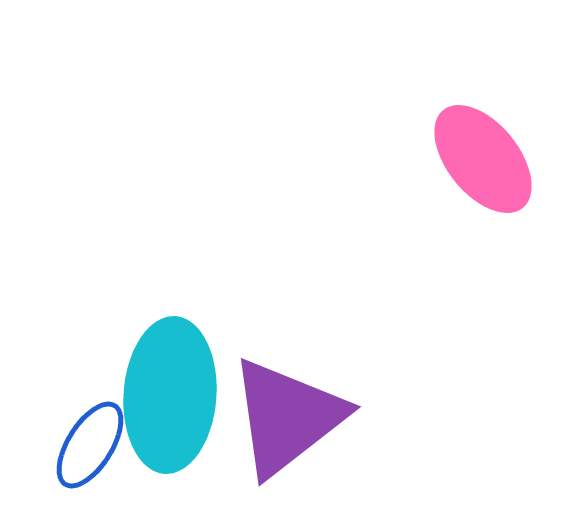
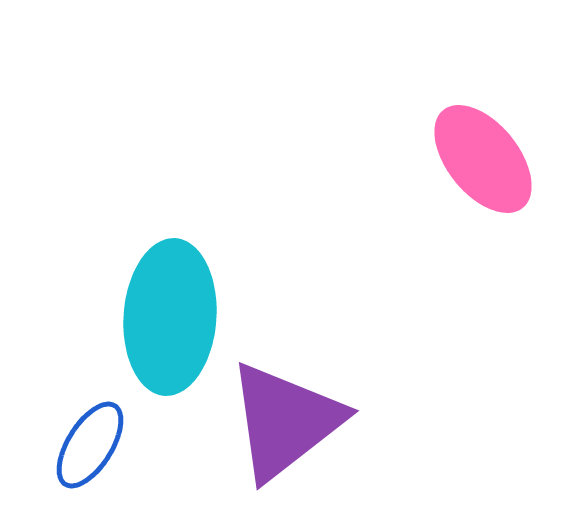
cyan ellipse: moved 78 px up
purple triangle: moved 2 px left, 4 px down
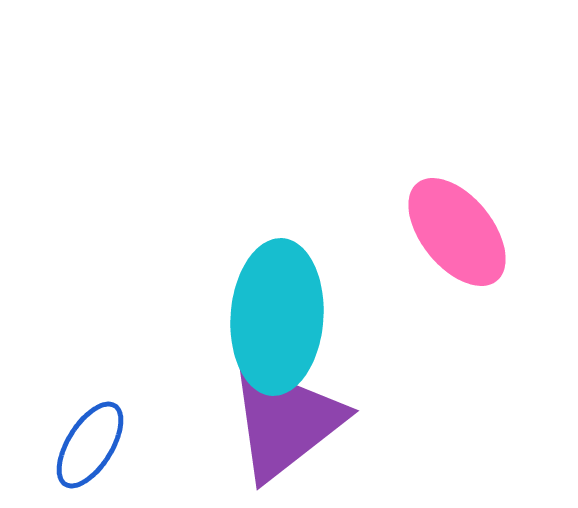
pink ellipse: moved 26 px left, 73 px down
cyan ellipse: moved 107 px right
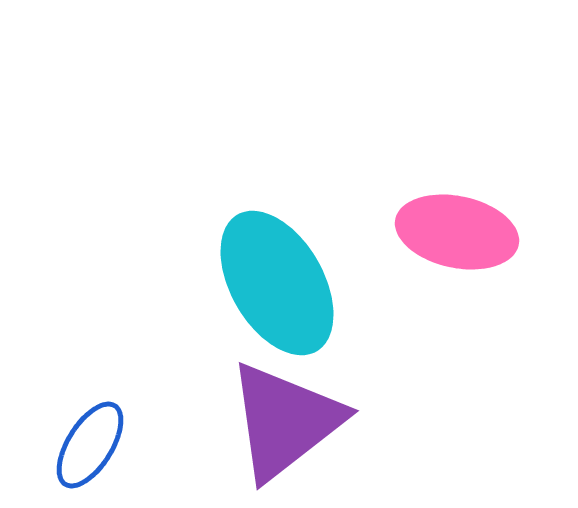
pink ellipse: rotated 39 degrees counterclockwise
cyan ellipse: moved 34 px up; rotated 34 degrees counterclockwise
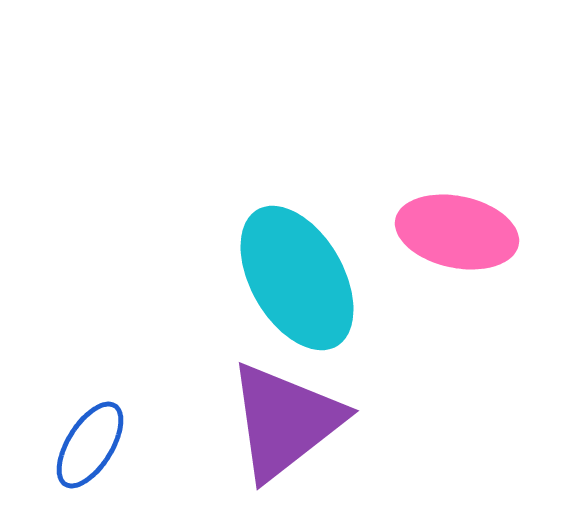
cyan ellipse: moved 20 px right, 5 px up
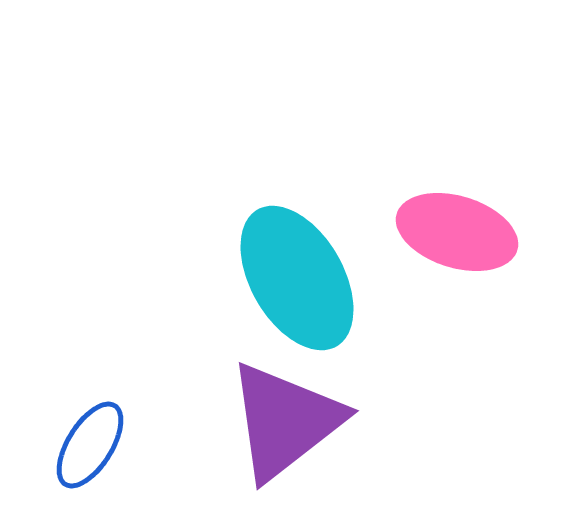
pink ellipse: rotated 5 degrees clockwise
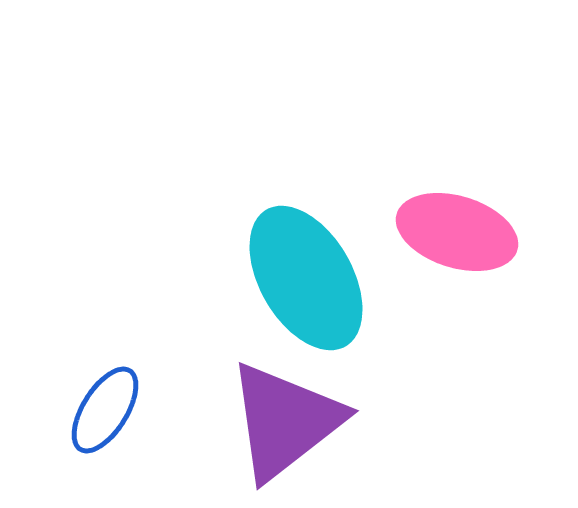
cyan ellipse: moved 9 px right
blue ellipse: moved 15 px right, 35 px up
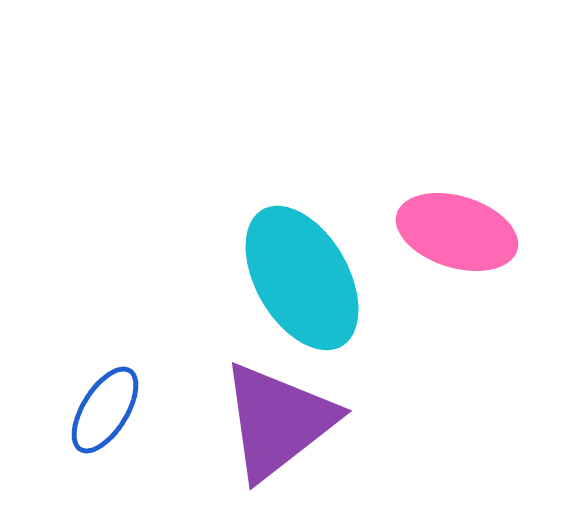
cyan ellipse: moved 4 px left
purple triangle: moved 7 px left
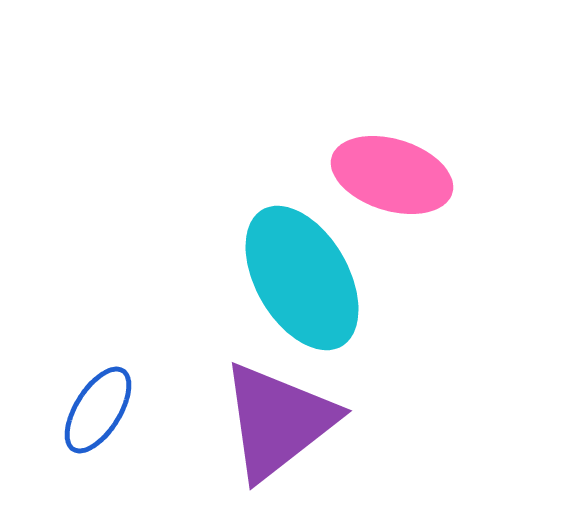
pink ellipse: moved 65 px left, 57 px up
blue ellipse: moved 7 px left
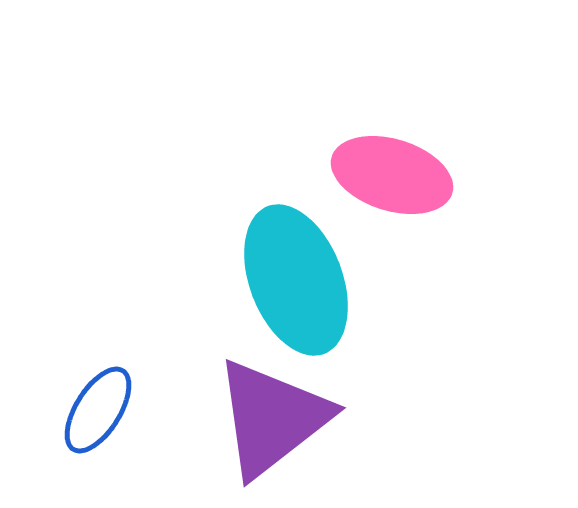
cyan ellipse: moved 6 px left, 2 px down; rotated 9 degrees clockwise
purple triangle: moved 6 px left, 3 px up
